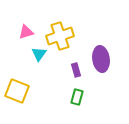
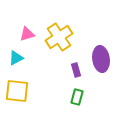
pink triangle: moved 1 px right, 2 px down
yellow cross: moved 1 px left, 1 px down; rotated 16 degrees counterclockwise
cyan triangle: moved 23 px left, 4 px down; rotated 28 degrees clockwise
yellow square: rotated 15 degrees counterclockwise
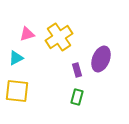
purple ellipse: rotated 30 degrees clockwise
purple rectangle: moved 1 px right
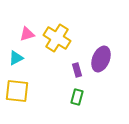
yellow cross: moved 2 px left, 1 px down; rotated 24 degrees counterclockwise
